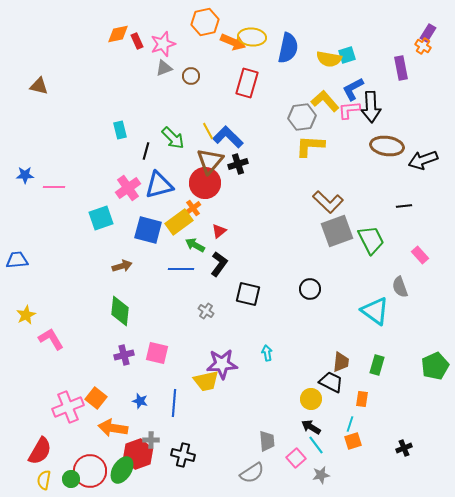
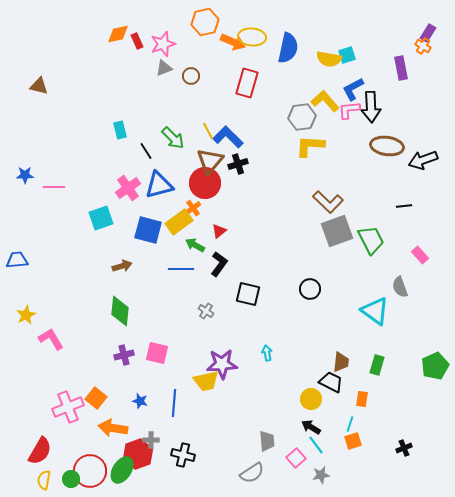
black line at (146, 151): rotated 48 degrees counterclockwise
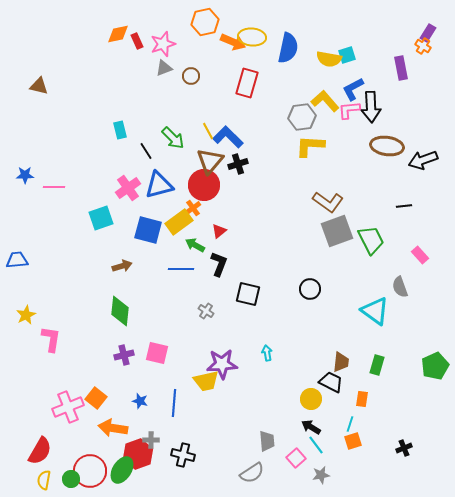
red circle at (205, 183): moved 1 px left, 2 px down
brown L-shape at (328, 202): rotated 8 degrees counterclockwise
black L-shape at (219, 264): rotated 15 degrees counterclockwise
pink L-shape at (51, 339): rotated 40 degrees clockwise
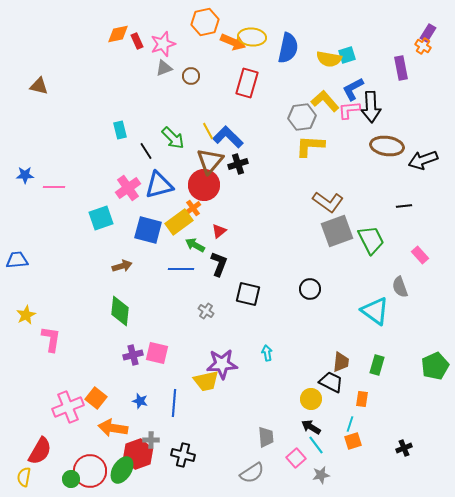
purple cross at (124, 355): moved 9 px right
gray trapezoid at (267, 441): moved 1 px left, 4 px up
yellow semicircle at (44, 480): moved 20 px left, 3 px up
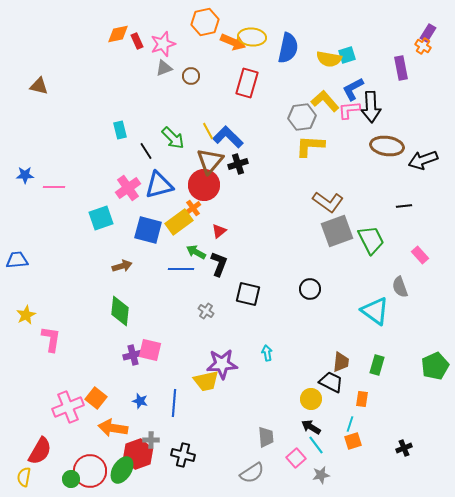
green arrow at (195, 245): moved 1 px right, 7 px down
pink square at (157, 353): moved 7 px left, 3 px up
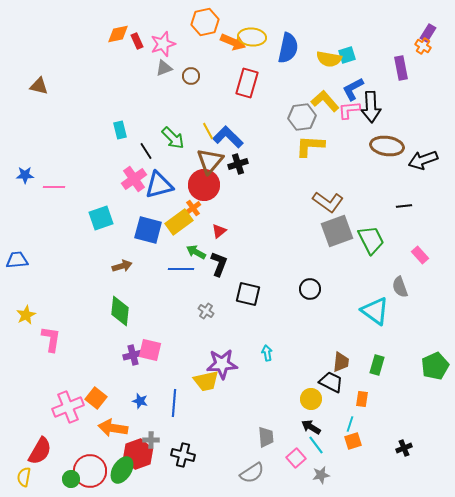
pink cross at (128, 188): moved 6 px right, 9 px up
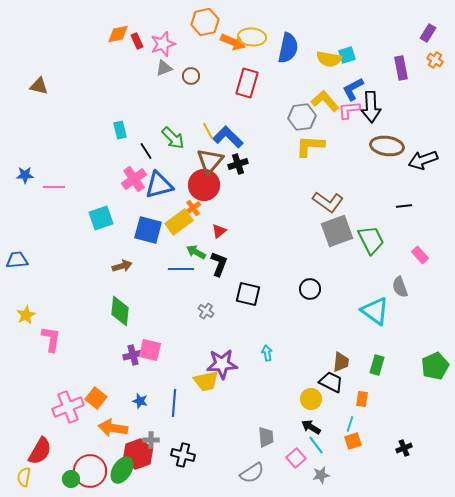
orange cross at (423, 46): moved 12 px right, 14 px down
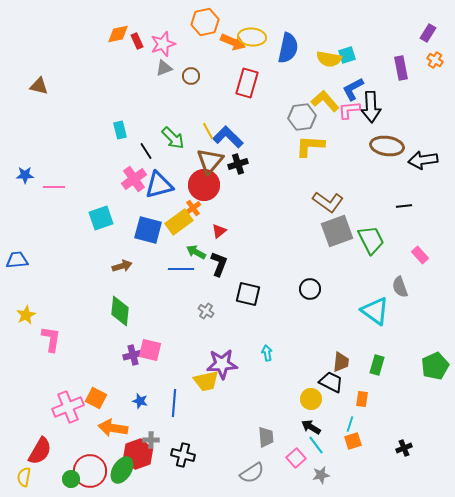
black arrow at (423, 160): rotated 12 degrees clockwise
orange square at (96, 398): rotated 10 degrees counterclockwise
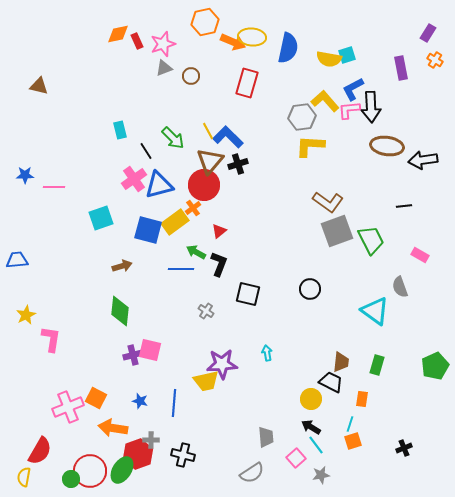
yellow rectangle at (179, 222): moved 4 px left
pink rectangle at (420, 255): rotated 18 degrees counterclockwise
